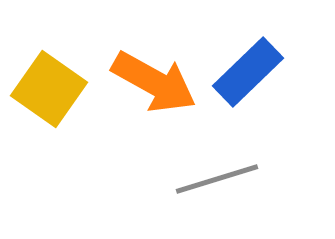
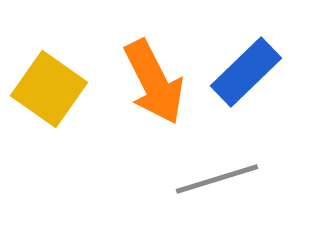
blue rectangle: moved 2 px left
orange arrow: rotated 34 degrees clockwise
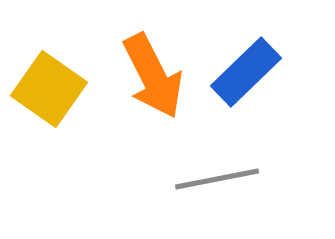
orange arrow: moved 1 px left, 6 px up
gray line: rotated 6 degrees clockwise
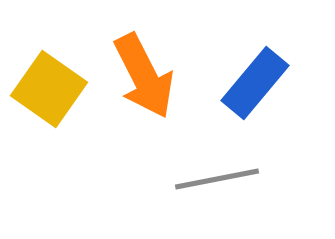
blue rectangle: moved 9 px right, 11 px down; rotated 6 degrees counterclockwise
orange arrow: moved 9 px left
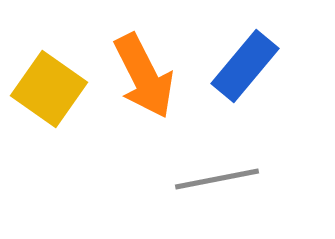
blue rectangle: moved 10 px left, 17 px up
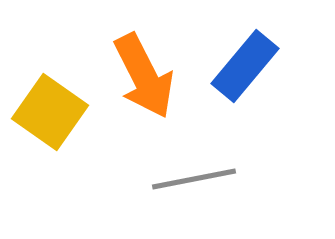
yellow square: moved 1 px right, 23 px down
gray line: moved 23 px left
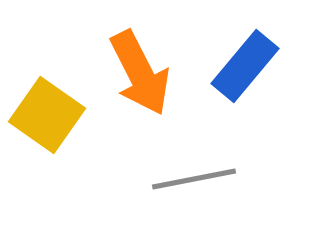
orange arrow: moved 4 px left, 3 px up
yellow square: moved 3 px left, 3 px down
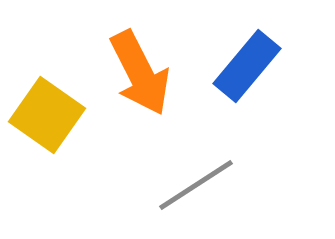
blue rectangle: moved 2 px right
gray line: moved 2 px right, 6 px down; rotated 22 degrees counterclockwise
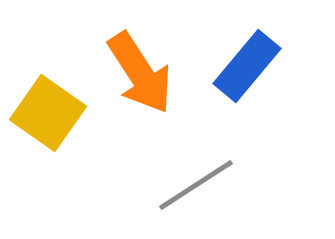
orange arrow: rotated 6 degrees counterclockwise
yellow square: moved 1 px right, 2 px up
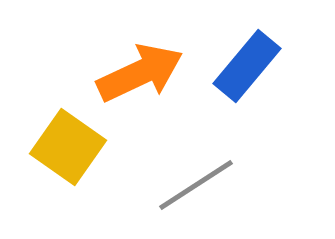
orange arrow: rotated 82 degrees counterclockwise
yellow square: moved 20 px right, 34 px down
